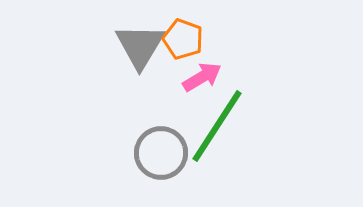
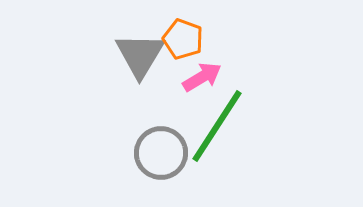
gray triangle: moved 9 px down
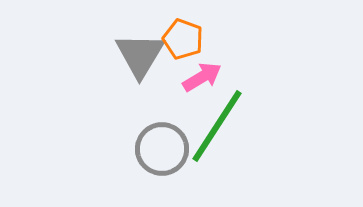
gray circle: moved 1 px right, 4 px up
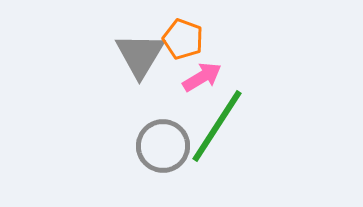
gray circle: moved 1 px right, 3 px up
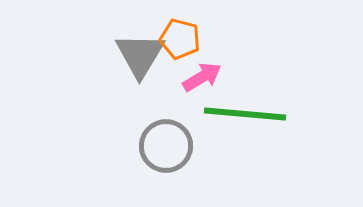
orange pentagon: moved 3 px left; rotated 6 degrees counterclockwise
green line: moved 28 px right, 12 px up; rotated 62 degrees clockwise
gray circle: moved 3 px right
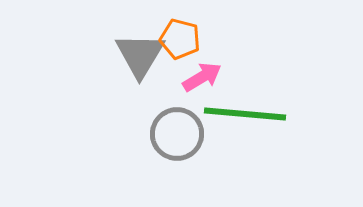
gray circle: moved 11 px right, 12 px up
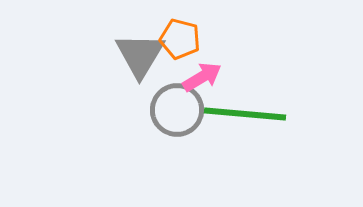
gray circle: moved 24 px up
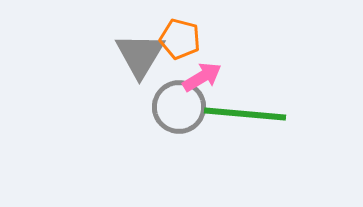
gray circle: moved 2 px right, 3 px up
